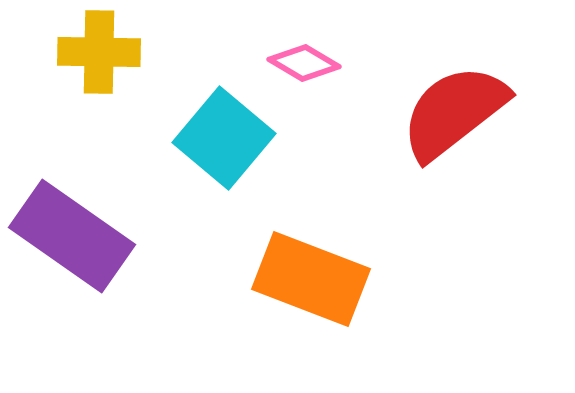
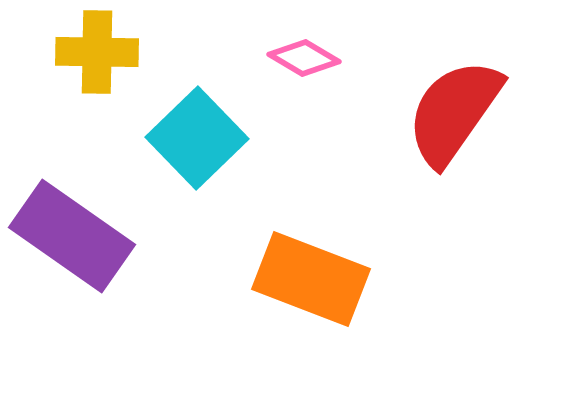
yellow cross: moved 2 px left
pink diamond: moved 5 px up
red semicircle: rotated 17 degrees counterclockwise
cyan square: moved 27 px left; rotated 6 degrees clockwise
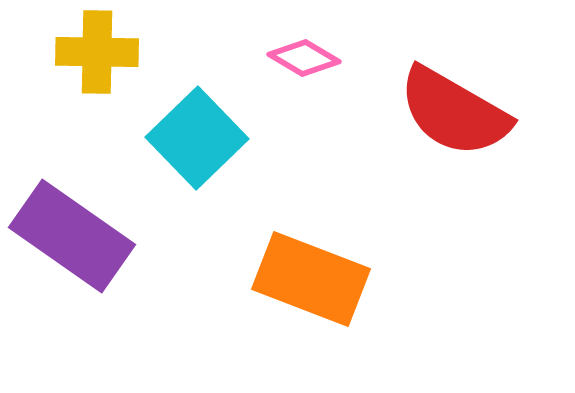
red semicircle: rotated 95 degrees counterclockwise
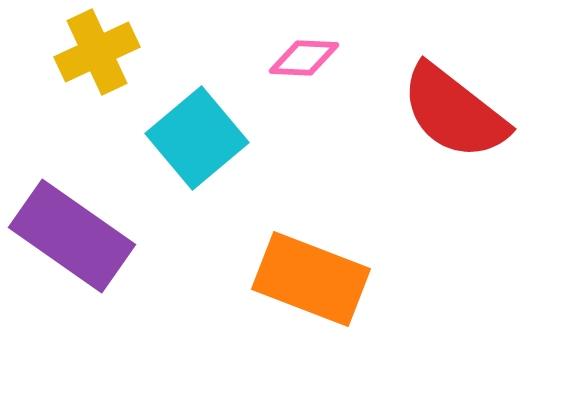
yellow cross: rotated 26 degrees counterclockwise
pink diamond: rotated 28 degrees counterclockwise
red semicircle: rotated 8 degrees clockwise
cyan square: rotated 4 degrees clockwise
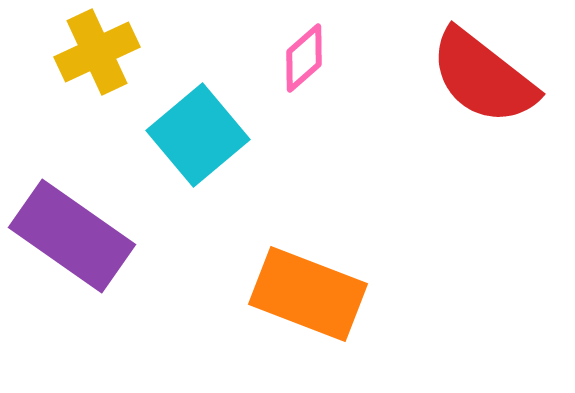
pink diamond: rotated 44 degrees counterclockwise
red semicircle: moved 29 px right, 35 px up
cyan square: moved 1 px right, 3 px up
orange rectangle: moved 3 px left, 15 px down
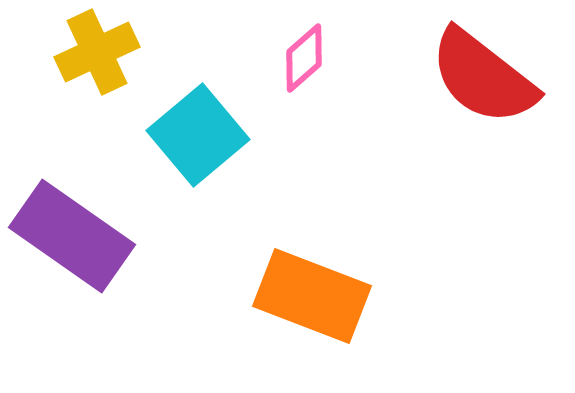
orange rectangle: moved 4 px right, 2 px down
